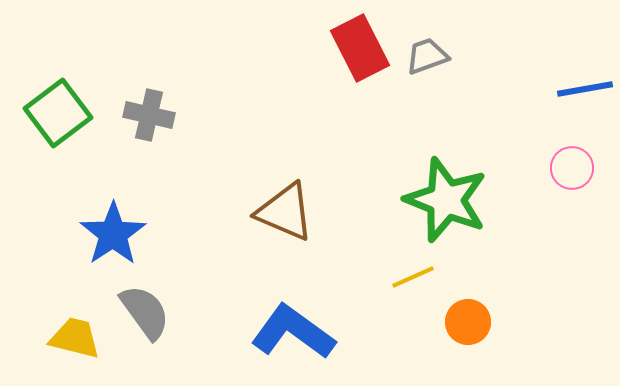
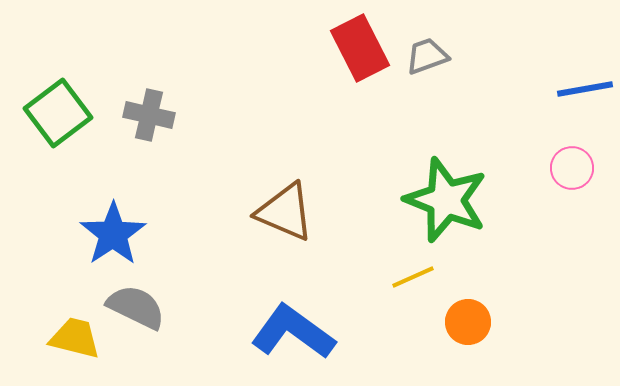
gray semicircle: moved 9 px left, 5 px up; rotated 28 degrees counterclockwise
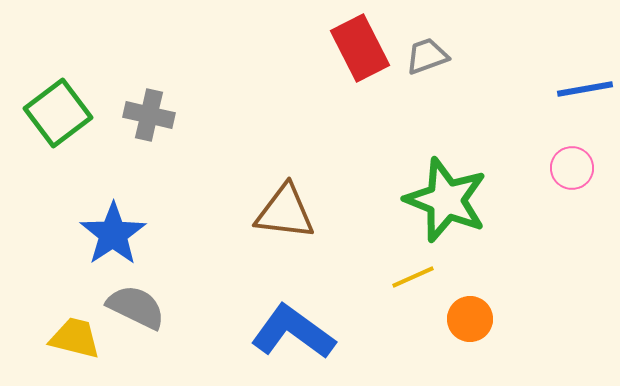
brown triangle: rotated 16 degrees counterclockwise
orange circle: moved 2 px right, 3 px up
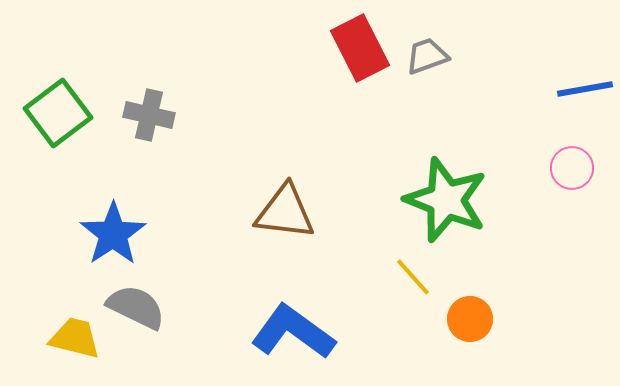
yellow line: rotated 72 degrees clockwise
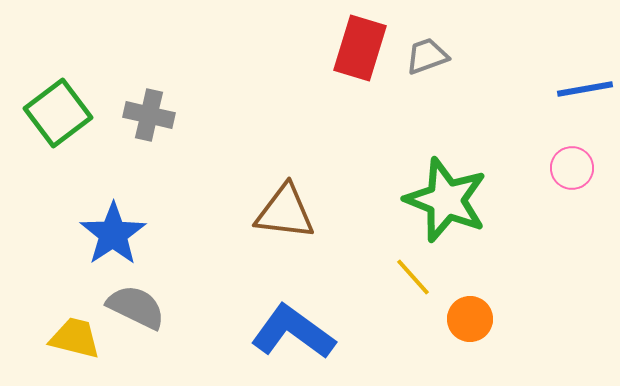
red rectangle: rotated 44 degrees clockwise
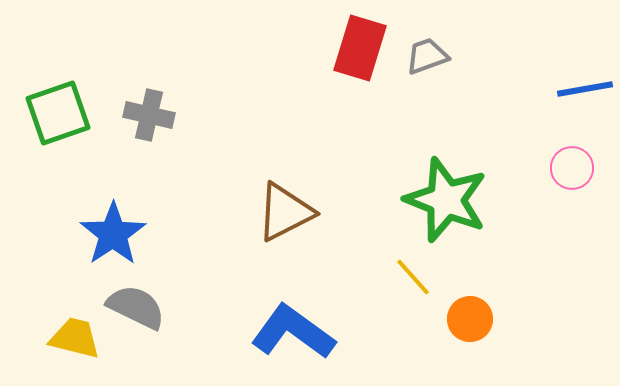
green square: rotated 18 degrees clockwise
brown triangle: rotated 34 degrees counterclockwise
